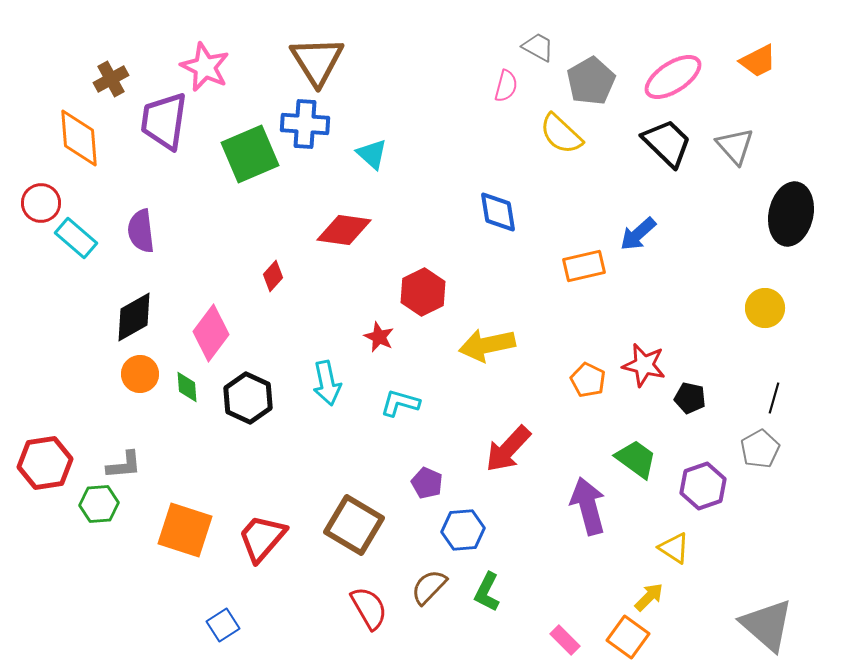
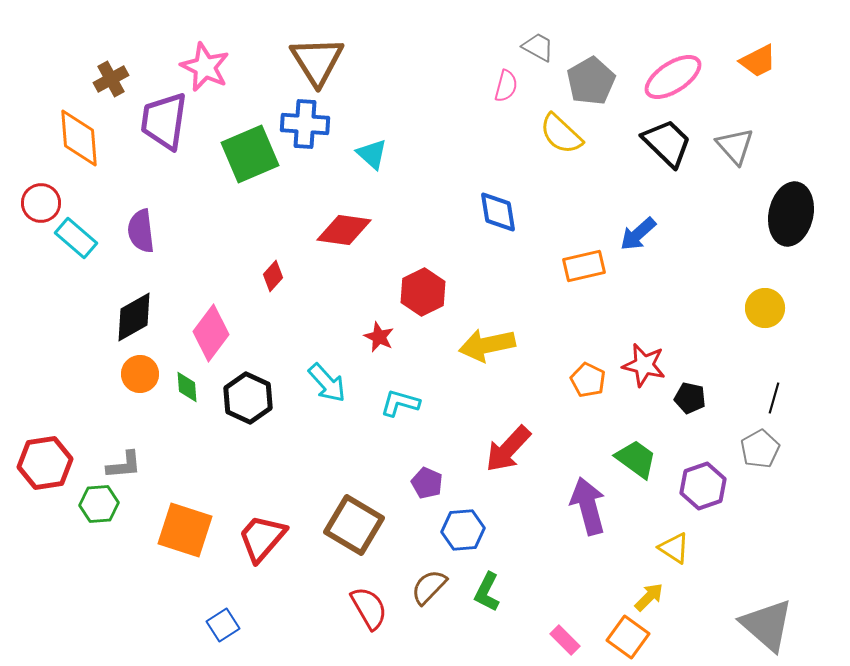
cyan arrow at (327, 383): rotated 30 degrees counterclockwise
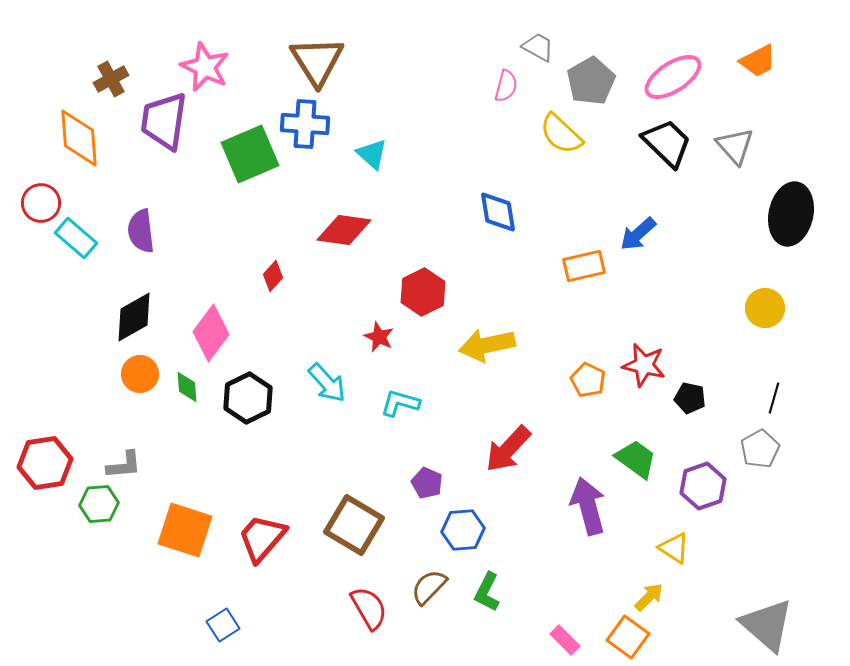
black hexagon at (248, 398): rotated 9 degrees clockwise
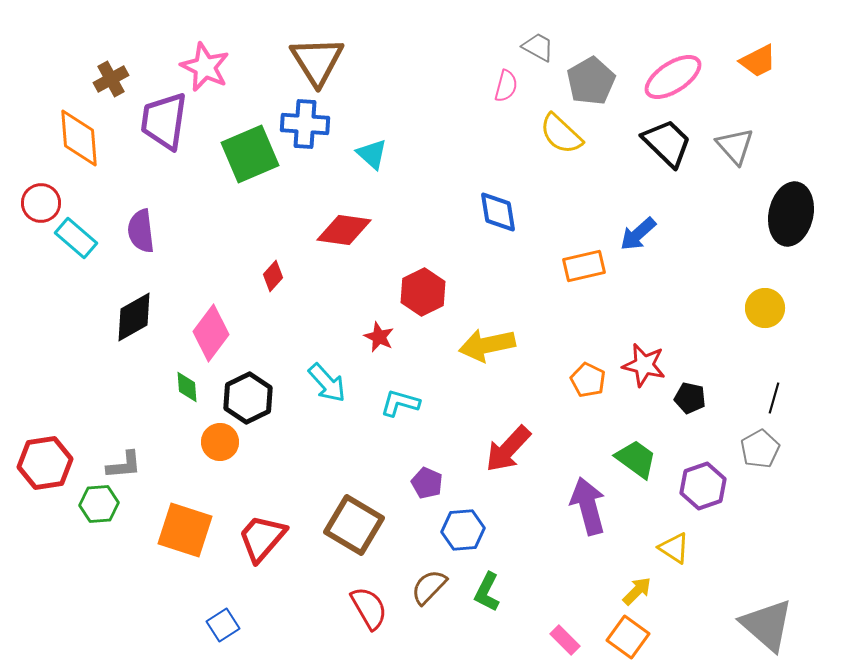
orange circle at (140, 374): moved 80 px right, 68 px down
yellow arrow at (649, 597): moved 12 px left, 6 px up
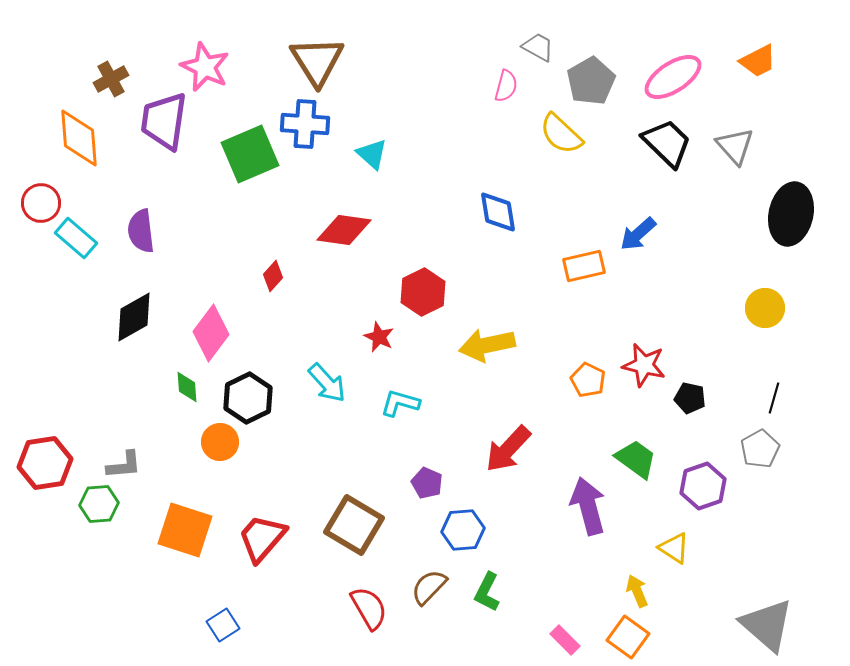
yellow arrow at (637, 591): rotated 68 degrees counterclockwise
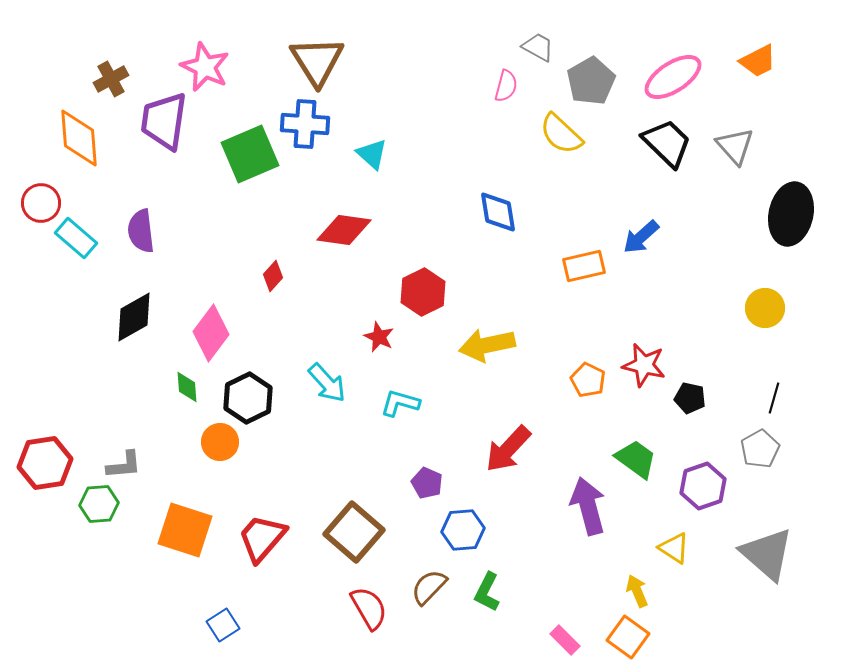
blue arrow at (638, 234): moved 3 px right, 3 px down
brown square at (354, 525): moved 7 px down; rotated 10 degrees clockwise
gray triangle at (767, 625): moved 71 px up
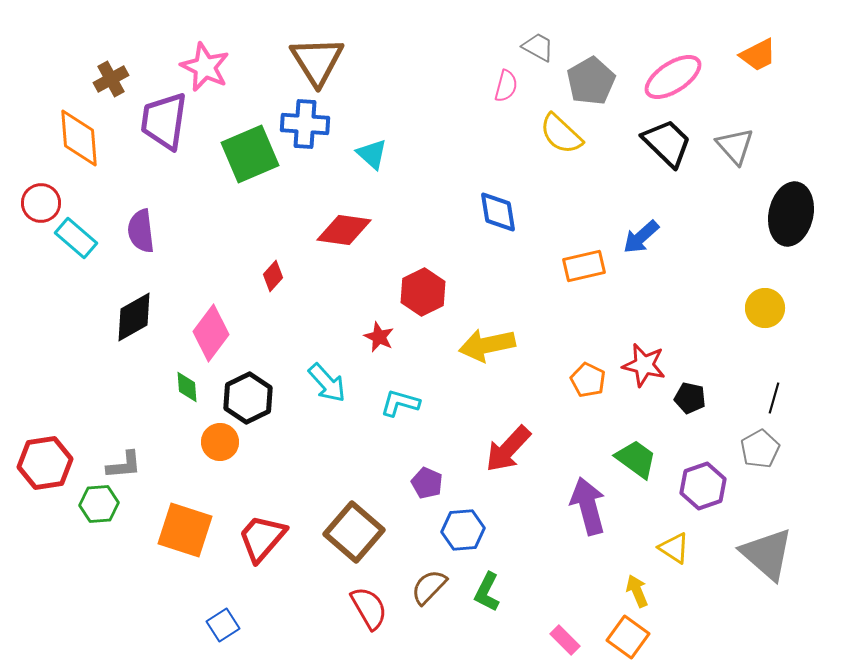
orange trapezoid at (758, 61): moved 6 px up
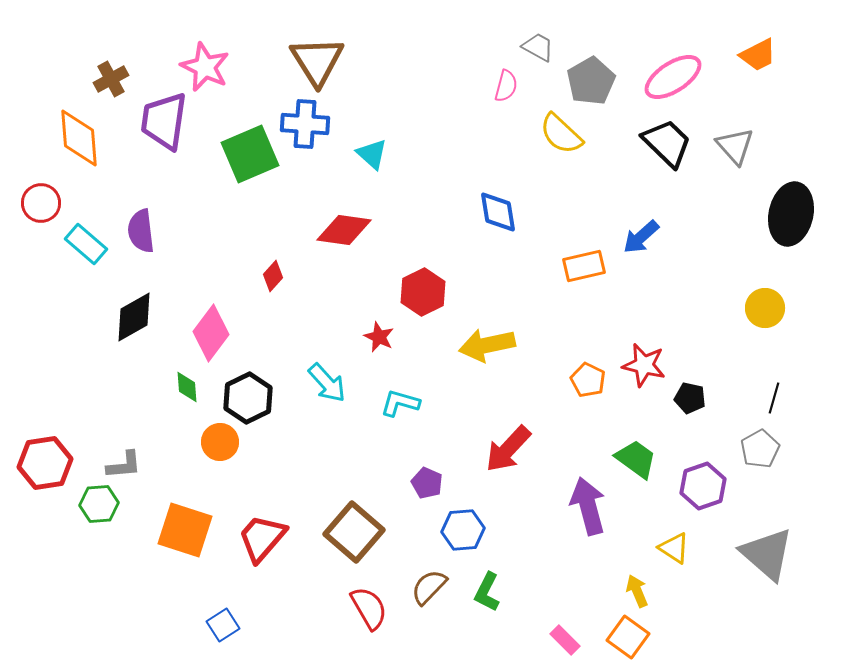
cyan rectangle at (76, 238): moved 10 px right, 6 px down
